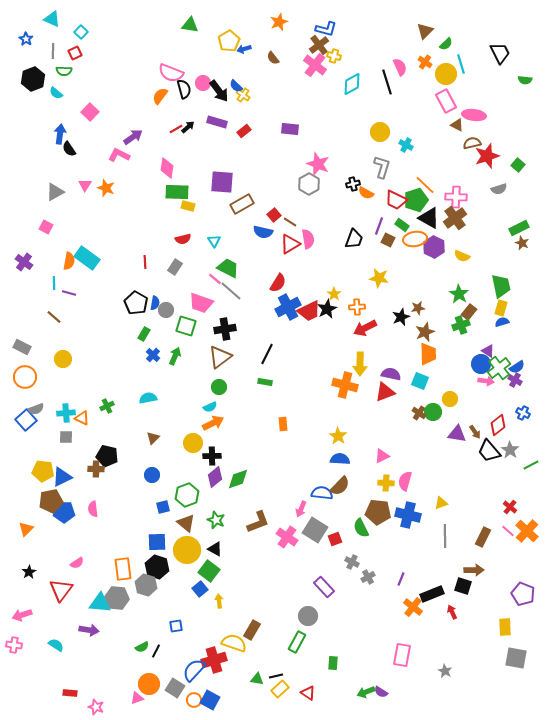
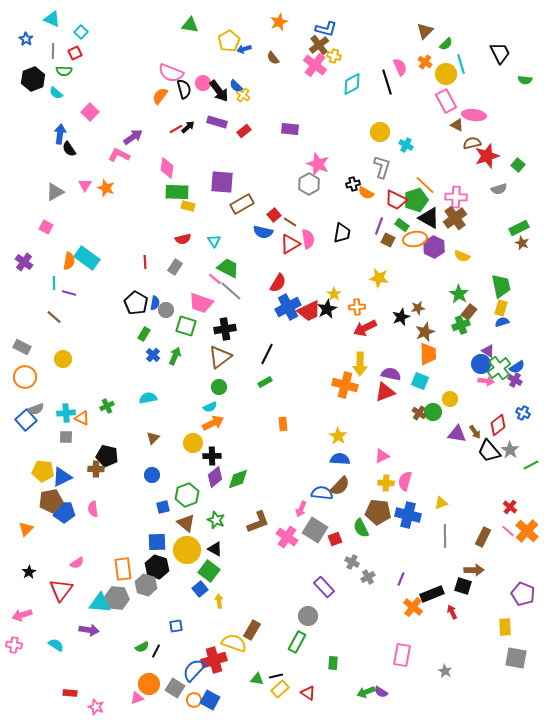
black trapezoid at (354, 239): moved 12 px left, 6 px up; rotated 10 degrees counterclockwise
green rectangle at (265, 382): rotated 40 degrees counterclockwise
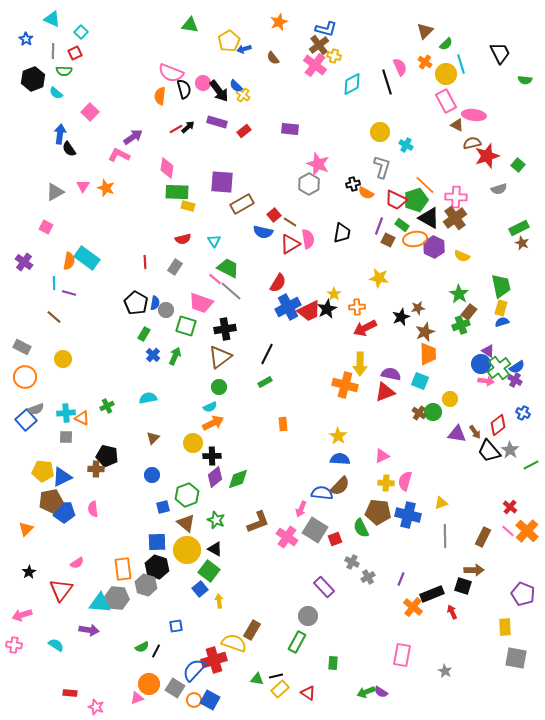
orange semicircle at (160, 96): rotated 30 degrees counterclockwise
pink triangle at (85, 185): moved 2 px left, 1 px down
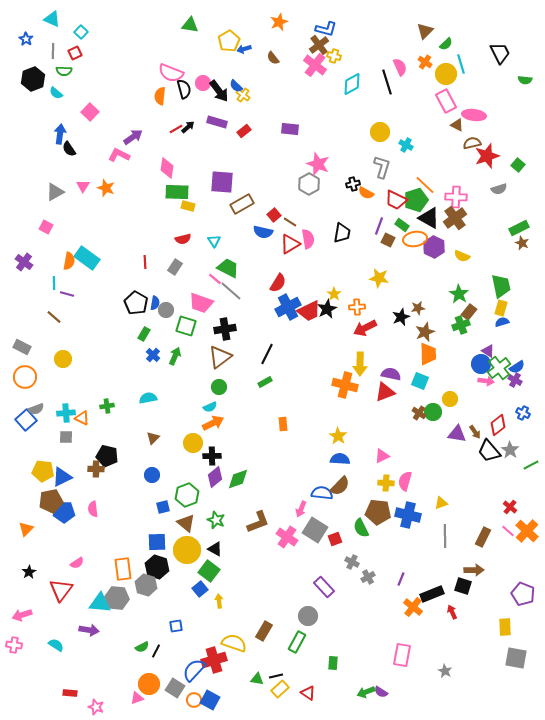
purple line at (69, 293): moved 2 px left, 1 px down
green cross at (107, 406): rotated 16 degrees clockwise
brown rectangle at (252, 630): moved 12 px right, 1 px down
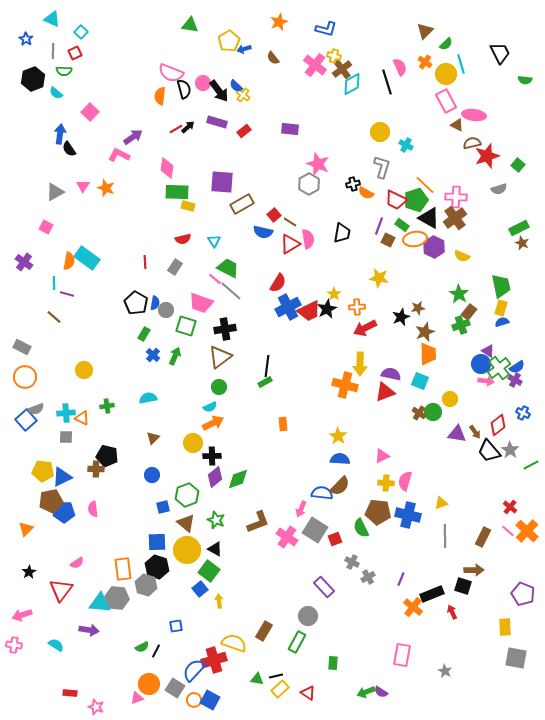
brown cross at (319, 45): moved 23 px right, 24 px down
black line at (267, 354): moved 12 px down; rotated 20 degrees counterclockwise
yellow circle at (63, 359): moved 21 px right, 11 px down
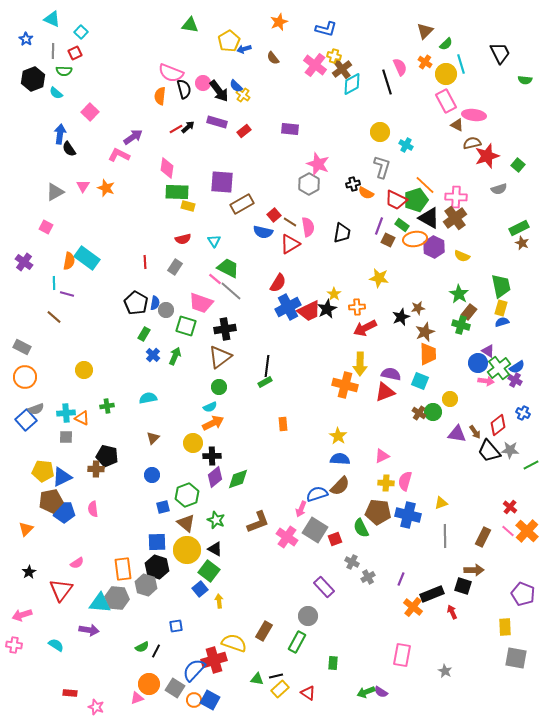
pink semicircle at (308, 239): moved 12 px up
green cross at (461, 325): rotated 36 degrees clockwise
blue circle at (481, 364): moved 3 px left, 1 px up
gray star at (510, 450): rotated 30 degrees counterclockwise
blue semicircle at (322, 493): moved 5 px left, 1 px down; rotated 25 degrees counterclockwise
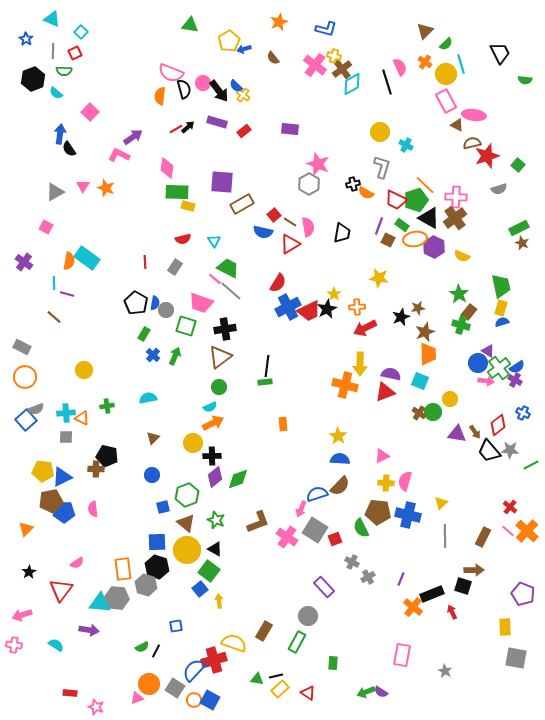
green rectangle at (265, 382): rotated 24 degrees clockwise
yellow triangle at (441, 503): rotated 24 degrees counterclockwise
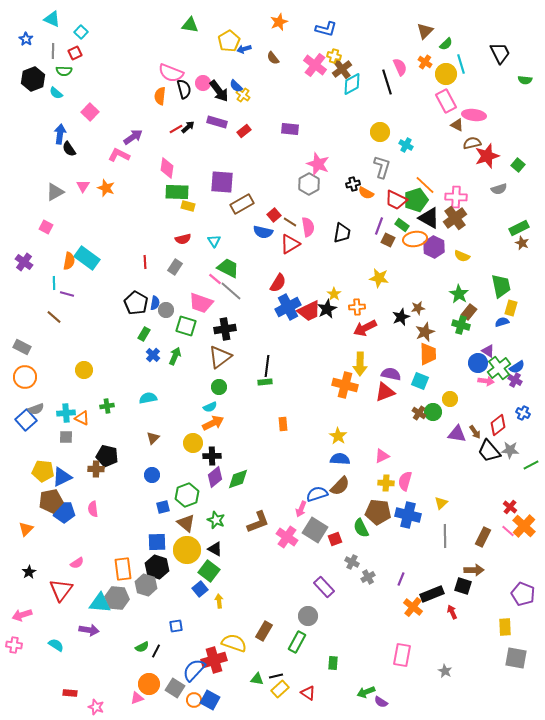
yellow rectangle at (501, 308): moved 10 px right
orange cross at (527, 531): moved 3 px left, 5 px up
purple semicircle at (381, 692): moved 10 px down
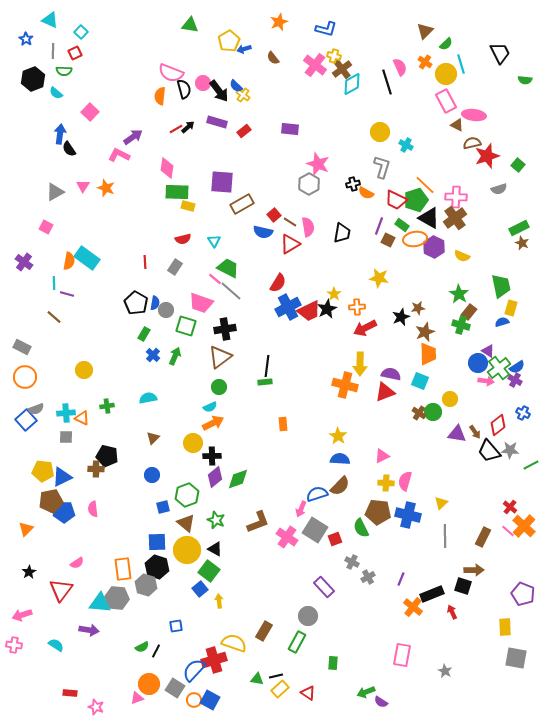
cyan triangle at (52, 19): moved 2 px left, 1 px down
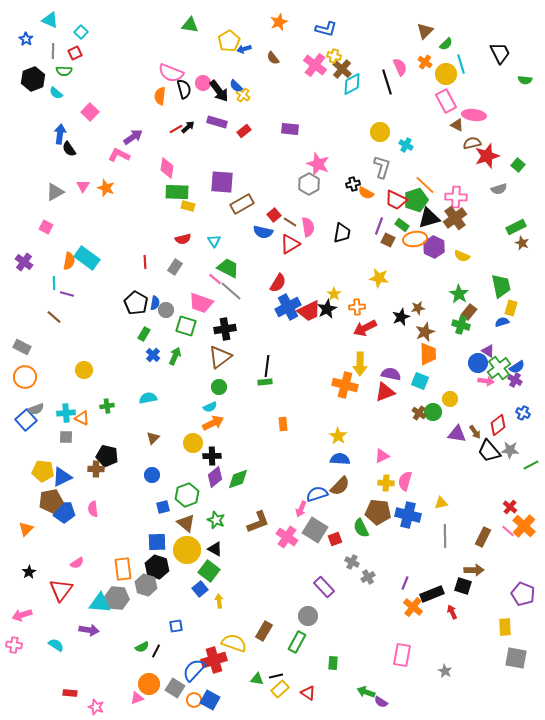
brown cross at (342, 69): rotated 12 degrees counterclockwise
black triangle at (429, 218): rotated 45 degrees counterclockwise
green rectangle at (519, 228): moved 3 px left, 1 px up
yellow triangle at (441, 503): rotated 32 degrees clockwise
purple line at (401, 579): moved 4 px right, 4 px down
green arrow at (366, 692): rotated 42 degrees clockwise
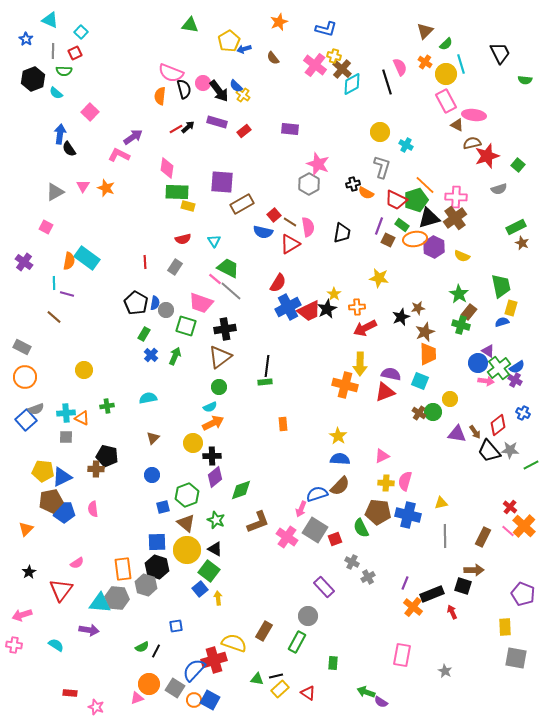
blue cross at (153, 355): moved 2 px left
green diamond at (238, 479): moved 3 px right, 11 px down
yellow arrow at (219, 601): moved 1 px left, 3 px up
